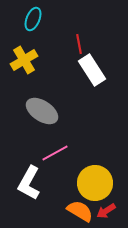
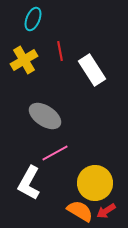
red line: moved 19 px left, 7 px down
gray ellipse: moved 3 px right, 5 px down
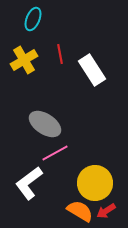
red line: moved 3 px down
gray ellipse: moved 8 px down
white L-shape: rotated 24 degrees clockwise
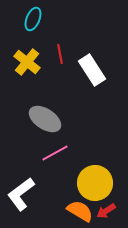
yellow cross: moved 3 px right, 2 px down; rotated 20 degrees counterclockwise
gray ellipse: moved 5 px up
white L-shape: moved 8 px left, 11 px down
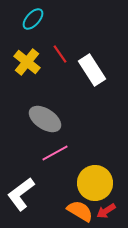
cyan ellipse: rotated 20 degrees clockwise
red line: rotated 24 degrees counterclockwise
